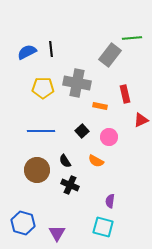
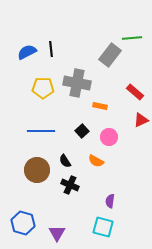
red rectangle: moved 10 px right, 2 px up; rotated 36 degrees counterclockwise
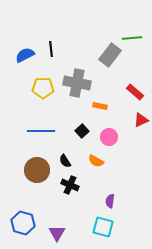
blue semicircle: moved 2 px left, 3 px down
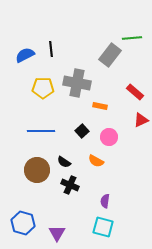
black semicircle: moved 1 px left, 1 px down; rotated 24 degrees counterclockwise
purple semicircle: moved 5 px left
